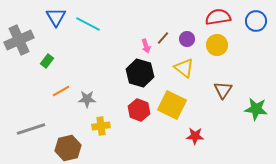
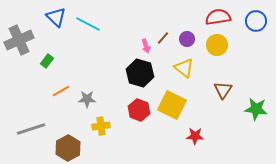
blue triangle: rotated 15 degrees counterclockwise
brown hexagon: rotated 15 degrees counterclockwise
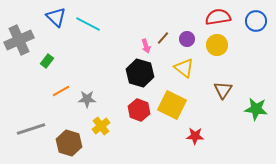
yellow cross: rotated 30 degrees counterclockwise
brown hexagon: moved 1 px right, 5 px up; rotated 15 degrees counterclockwise
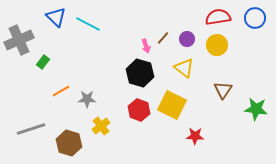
blue circle: moved 1 px left, 3 px up
green rectangle: moved 4 px left, 1 px down
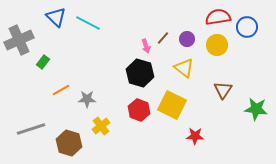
blue circle: moved 8 px left, 9 px down
cyan line: moved 1 px up
orange line: moved 1 px up
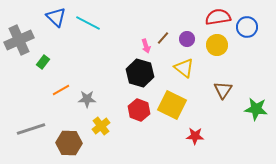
brown hexagon: rotated 15 degrees counterclockwise
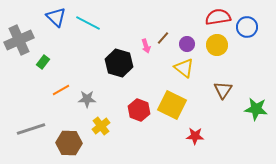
purple circle: moved 5 px down
black hexagon: moved 21 px left, 10 px up
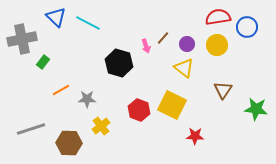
gray cross: moved 3 px right, 1 px up; rotated 12 degrees clockwise
